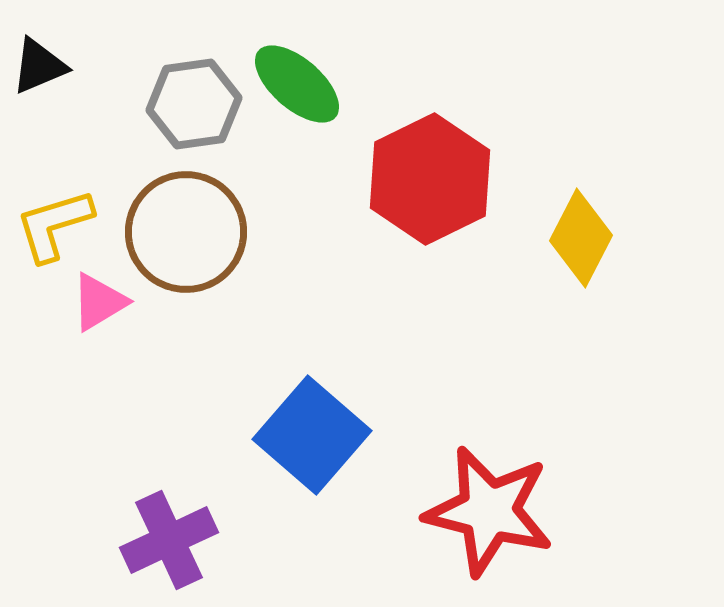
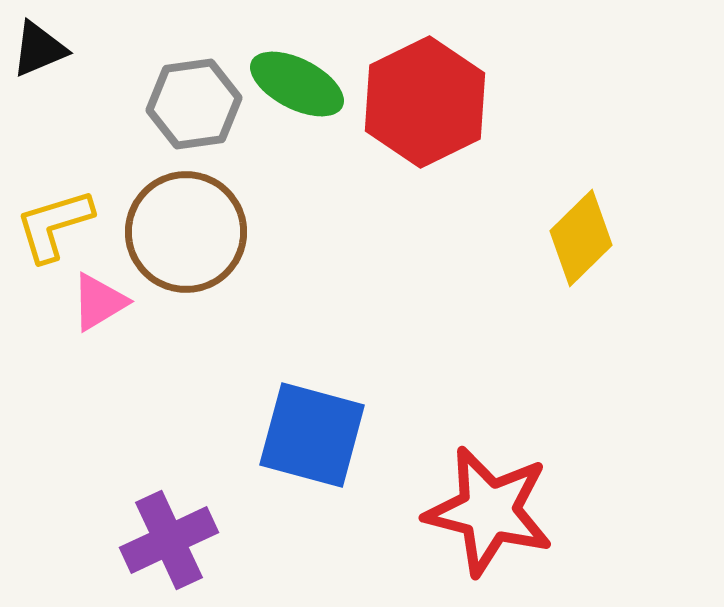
black triangle: moved 17 px up
green ellipse: rotated 14 degrees counterclockwise
red hexagon: moved 5 px left, 77 px up
yellow diamond: rotated 18 degrees clockwise
blue square: rotated 26 degrees counterclockwise
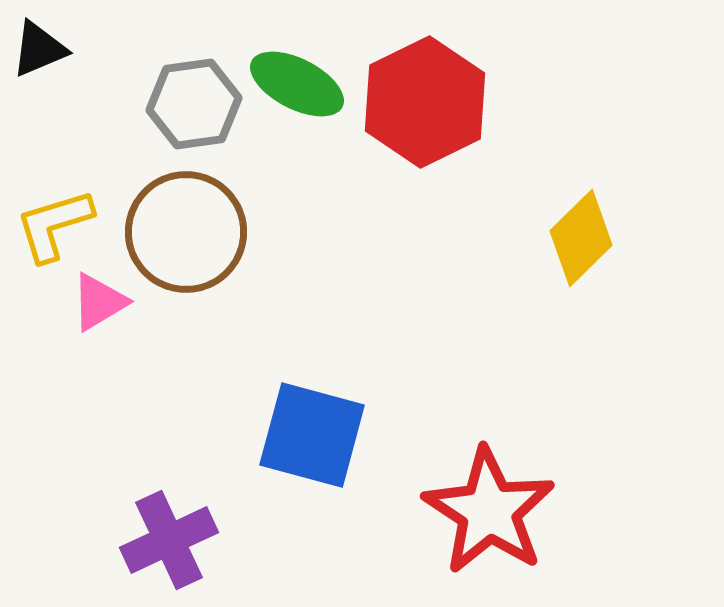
red star: rotated 19 degrees clockwise
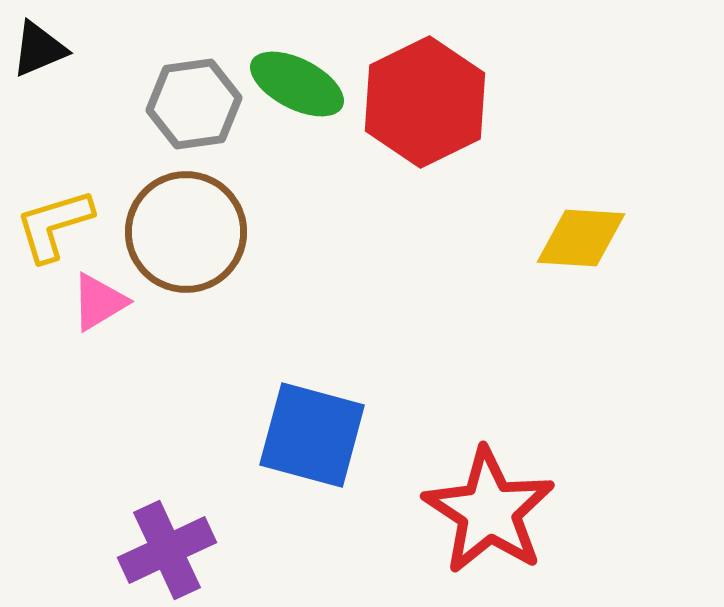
yellow diamond: rotated 48 degrees clockwise
purple cross: moved 2 px left, 10 px down
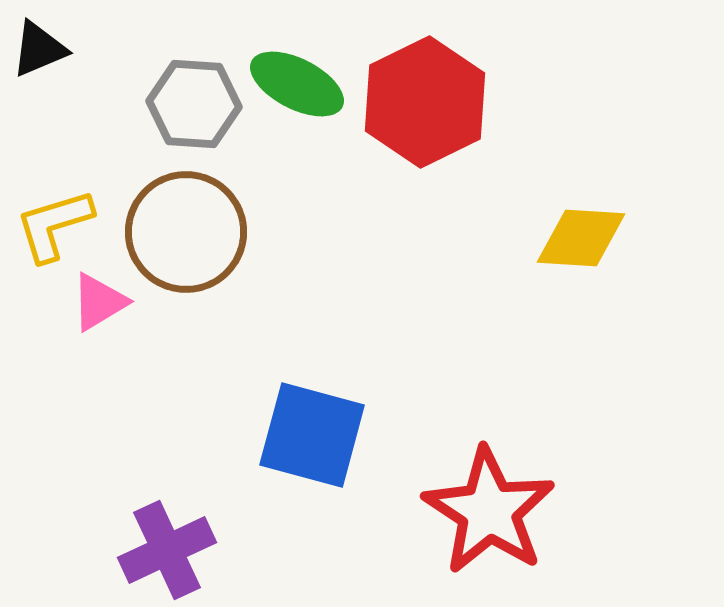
gray hexagon: rotated 12 degrees clockwise
